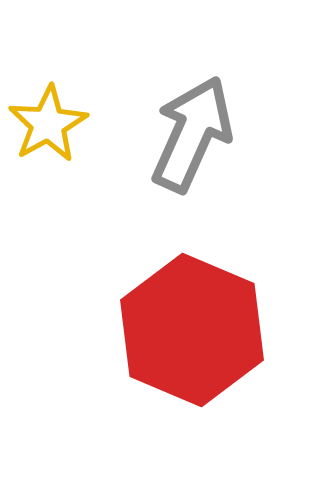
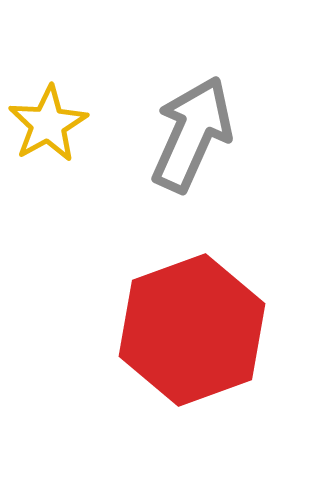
red hexagon: rotated 17 degrees clockwise
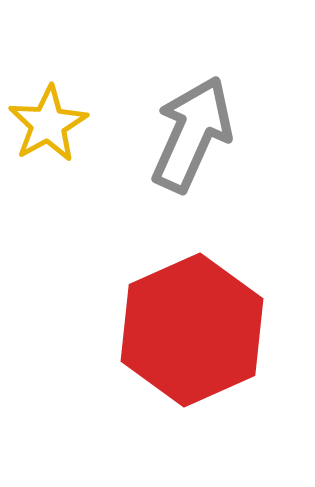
red hexagon: rotated 4 degrees counterclockwise
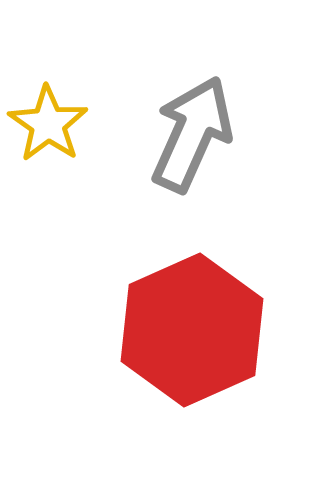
yellow star: rotated 8 degrees counterclockwise
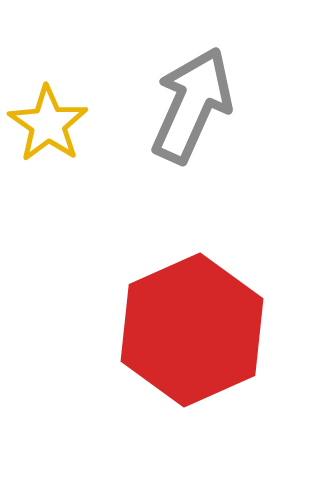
gray arrow: moved 29 px up
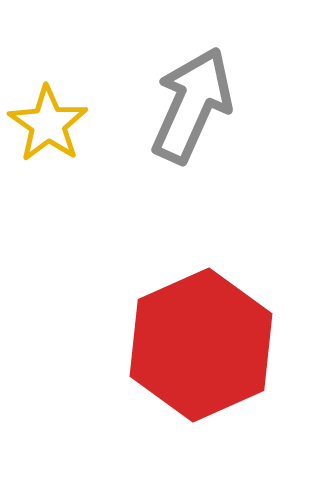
red hexagon: moved 9 px right, 15 px down
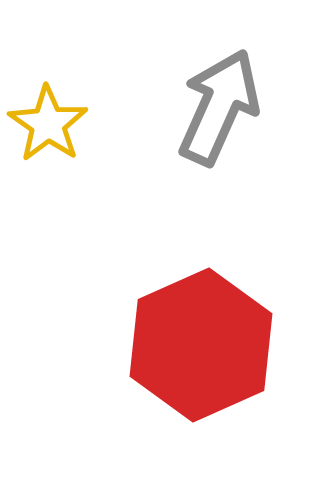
gray arrow: moved 27 px right, 2 px down
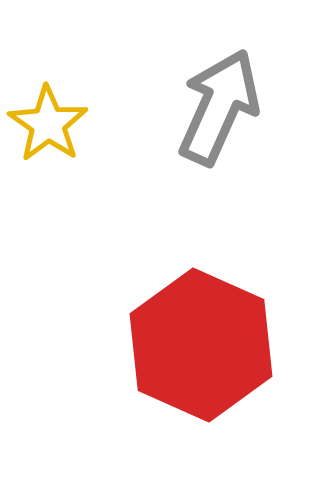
red hexagon: rotated 12 degrees counterclockwise
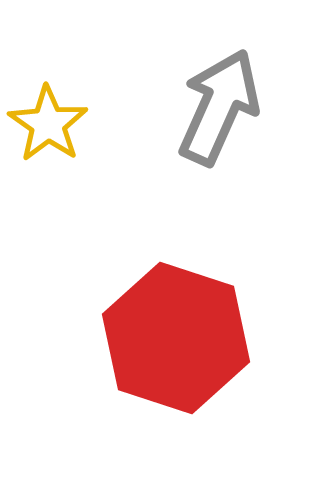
red hexagon: moved 25 px left, 7 px up; rotated 6 degrees counterclockwise
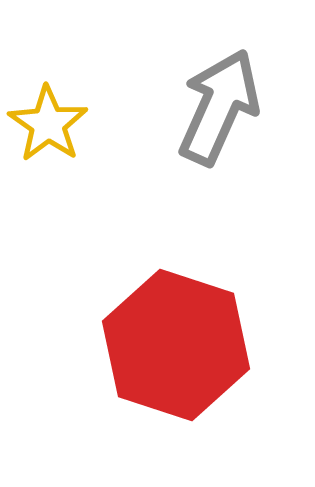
red hexagon: moved 7 px down
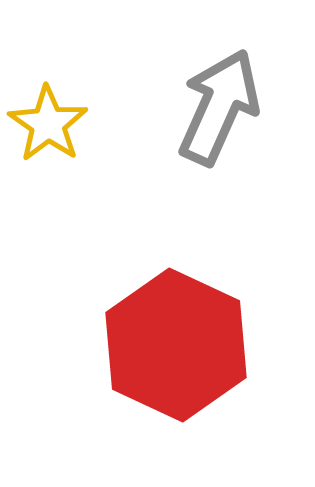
red hexagon: rotated 7 degrees clockwise
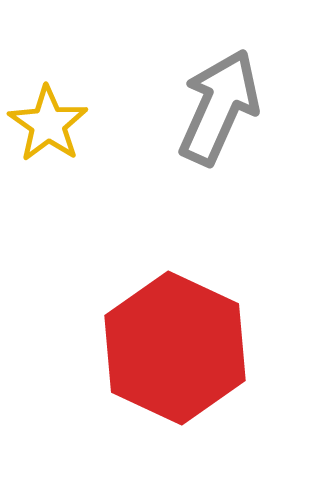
red hexagon: moved 1 px left, 3 px down
